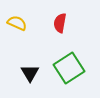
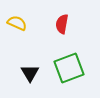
red semicircle: moved 2 px right, 1 px down
green square: rotated 12 degrees clockwise
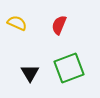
red semicircle: moved 3 px left, 1 px down; rotated 12 degrees clockwise
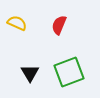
green square: moved 4 px down
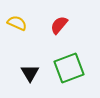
red semicircle: rotated 18 degrees clockwise
green square: moved 4 px up
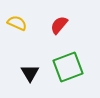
green square: moved 1 px left, 1 px up
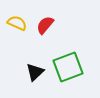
red semicircle: moved 14 px left
black triangle: moved 5 px right, 1 px up; rotated 18 degrees clockwise
